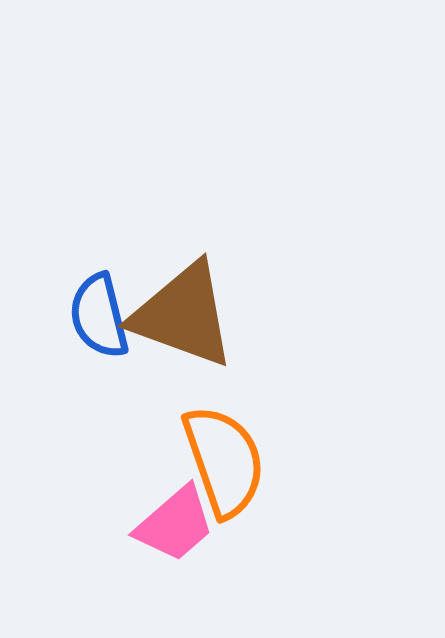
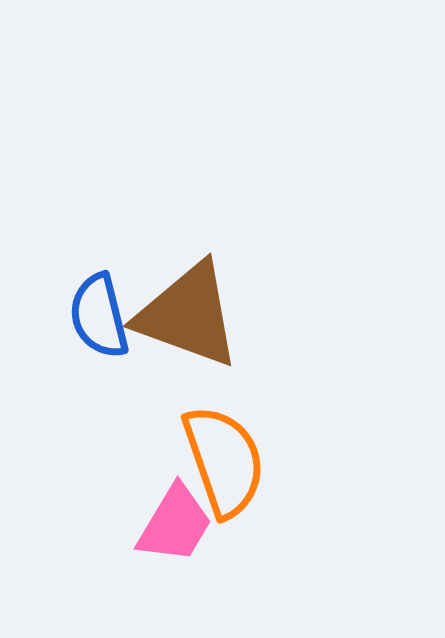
brown triangle: moved 5 px right
pink trapezoid: rotated 18 degrees counterclockwise
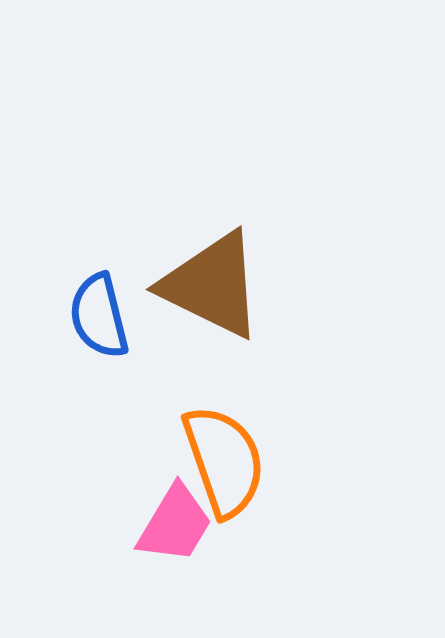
brown triangle: moved 24 px right, 30 px up; rotated 6 degrees clockwise
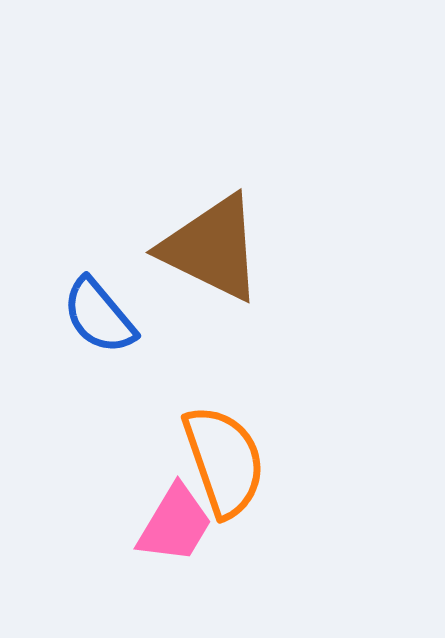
brown triangle: moved 37 px up
blue semicircle: rotated 26 degrees counterclockwise
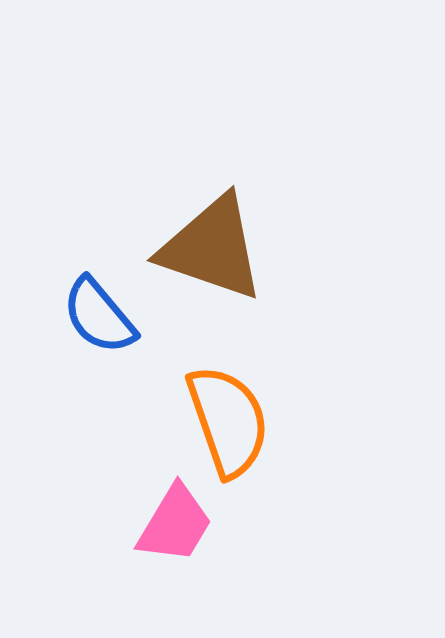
brown triangle: rotated 7 degrees counterclockwise
orange semicircle: moved 4 px right, 40 px up
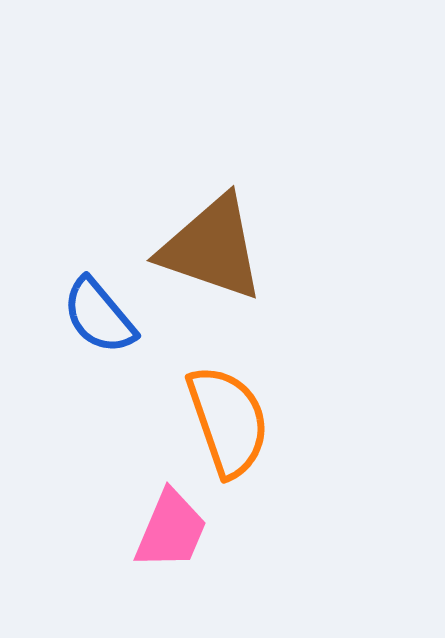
pink trapezoid: moved 4 px left, 6 px down; rotated 8 degrees counterclockwise
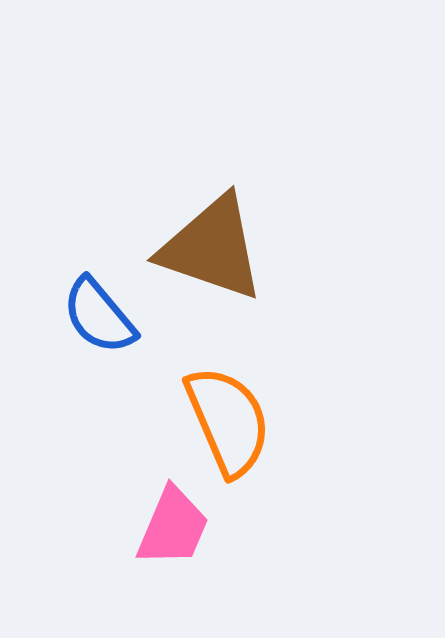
orange semicircle: rotated 4 degrees counterclockwise
pink trapezoid: moved 2 px right, 3 px up
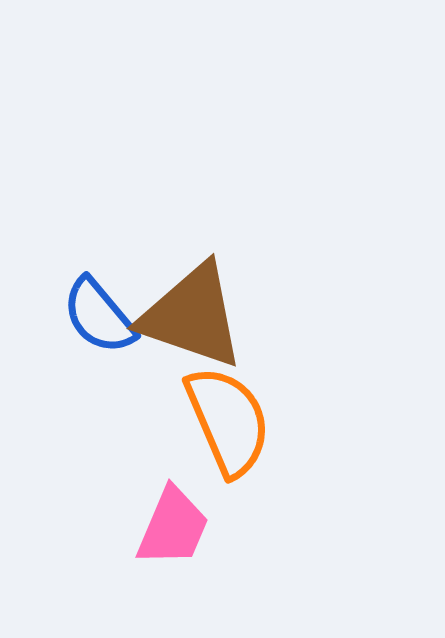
brown triangle: moved 20 px left, 68 px down
